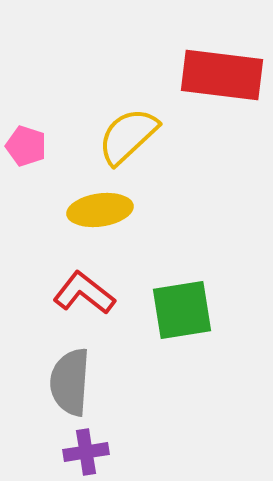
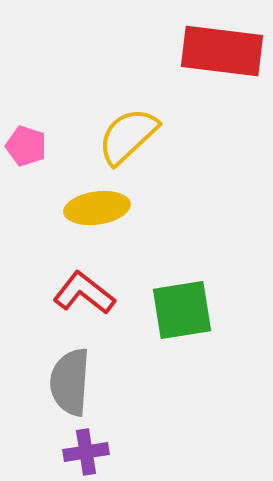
red rectangle: moved 24 px up
yellow ellipse: moved 3 px left, 2 px up
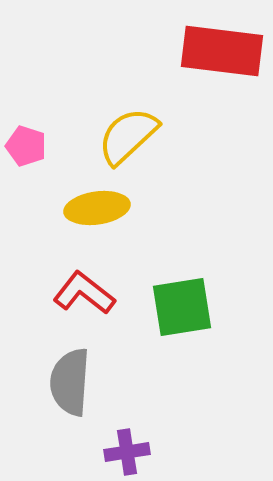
green square: moved 3 px up
purple cross: moved 41 px right
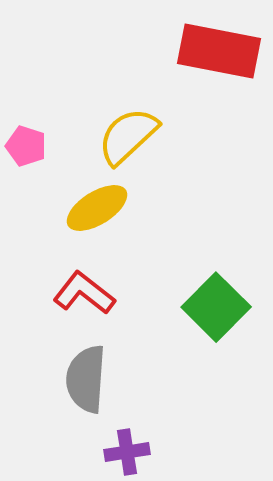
red rectangle: moved 3 px left; rotated 4 degrees clockwise
yellow ellipse: rotated 24 degrees counterclockwise
green square: moved 34 px right; rotated 36 degrees counterclockwise
gray semicircle: moved 16 px right, 3 px up
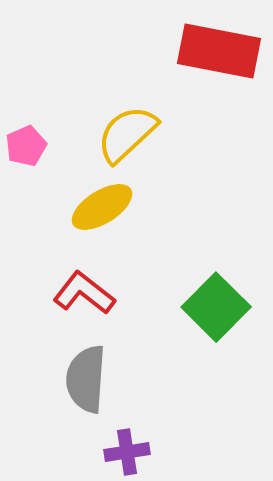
yellow semicircle: moved 1 px left, 2 px up
pink pentagon: rotated 30 degrees clockwise
yellow ellipse: moved 5 px right, 1 px up
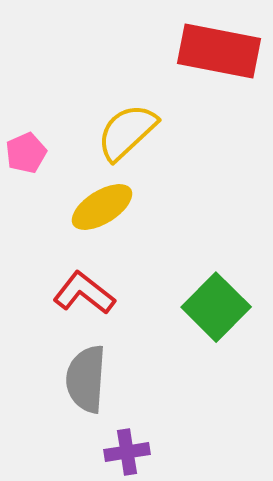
yellow semicircle: moved 2 px up
pink pentagon: moved 7 px down
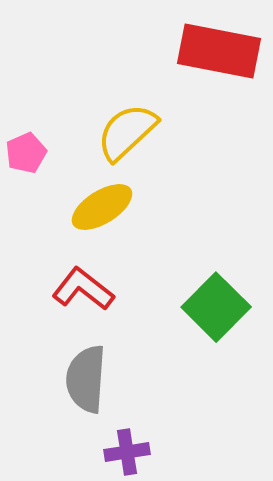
red L-shape: moved 1 px left, 4 px up
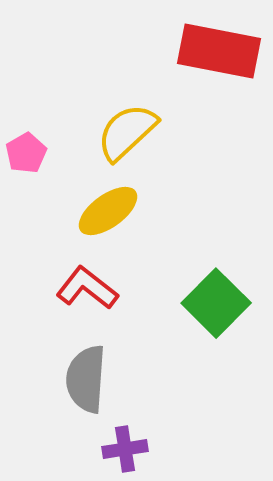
pink pentagon: rotated 6 degrees counterclockwise
yellow ellipse: moved 6 px right, 4 px down; rotated 4 degrees counterclockwise
red L-shape: moved 4 px right, 1 px up
green square: moved 4 px up
purple cross: moved 2 px left, 3 px up
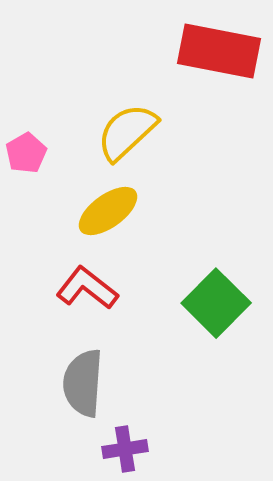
gray semicircle: moved 3 px left, 4 px down
